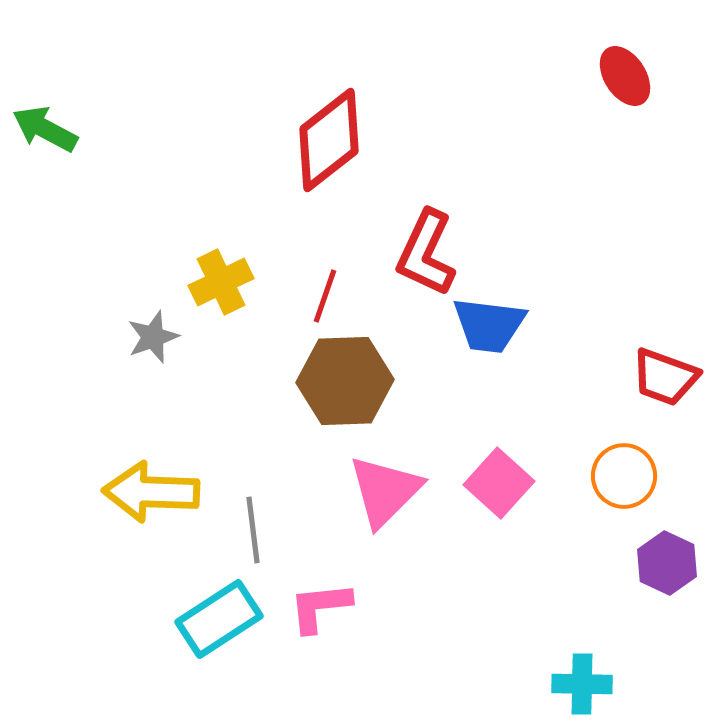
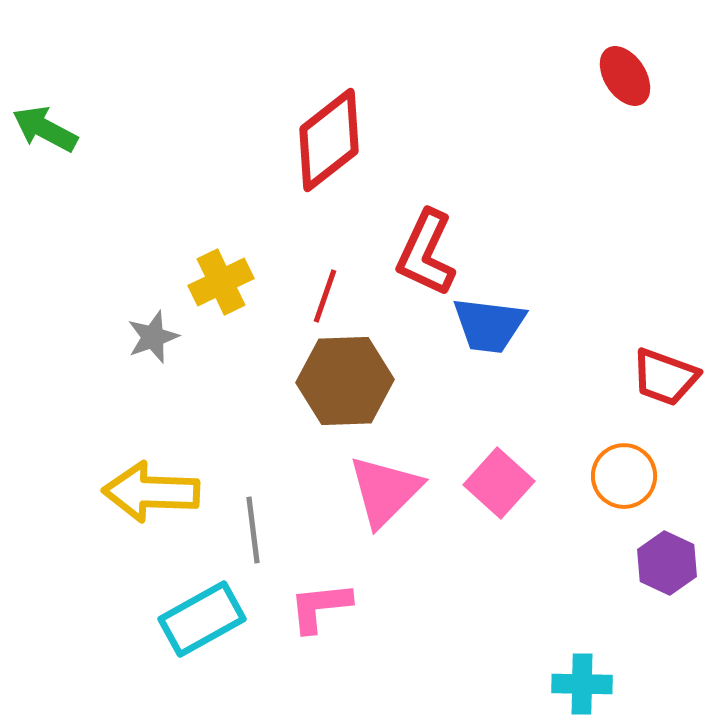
cyan rectangle: moved 17 px left; rotated 4 degrees clockwise
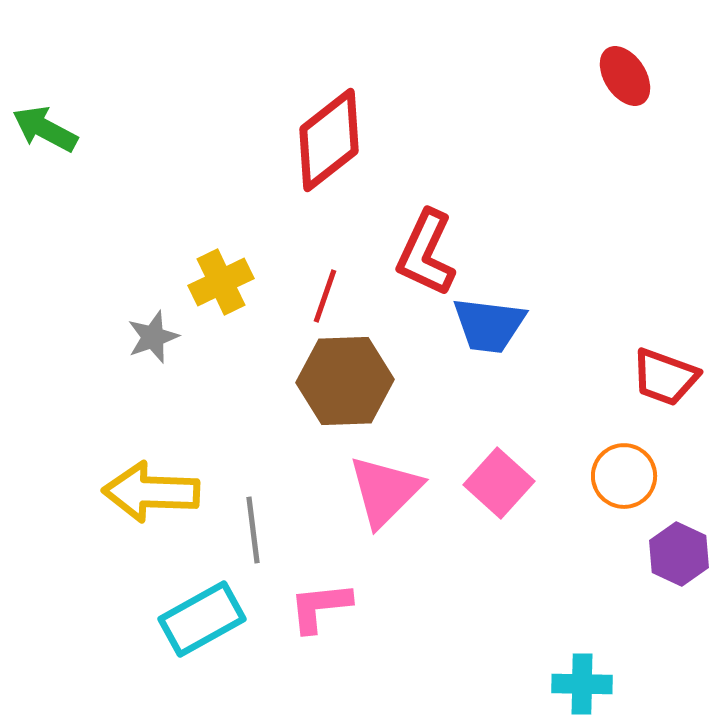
purple hexagon: moved 12 px right, 9 px up
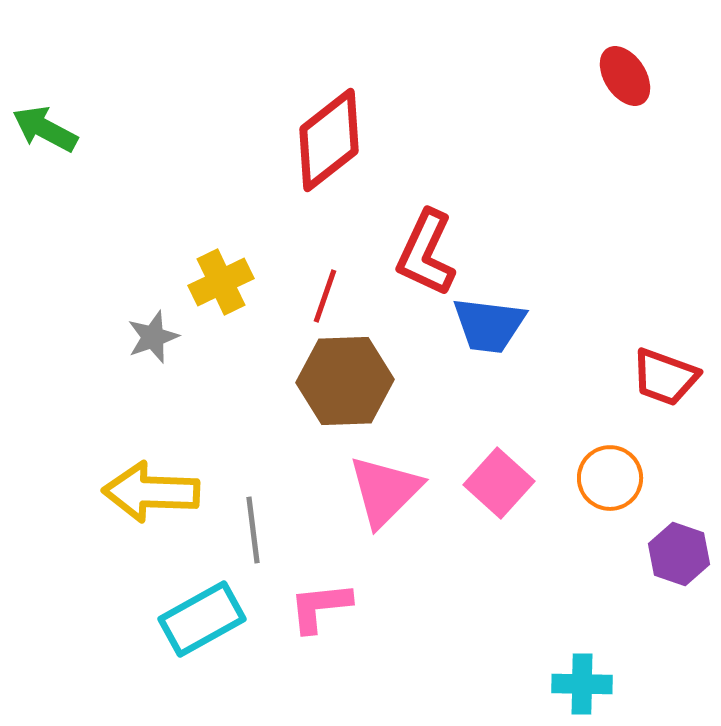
orange circle: moved 14 px left, 2 px down
purple hexagon: rotated 6 degrees counterclockwise
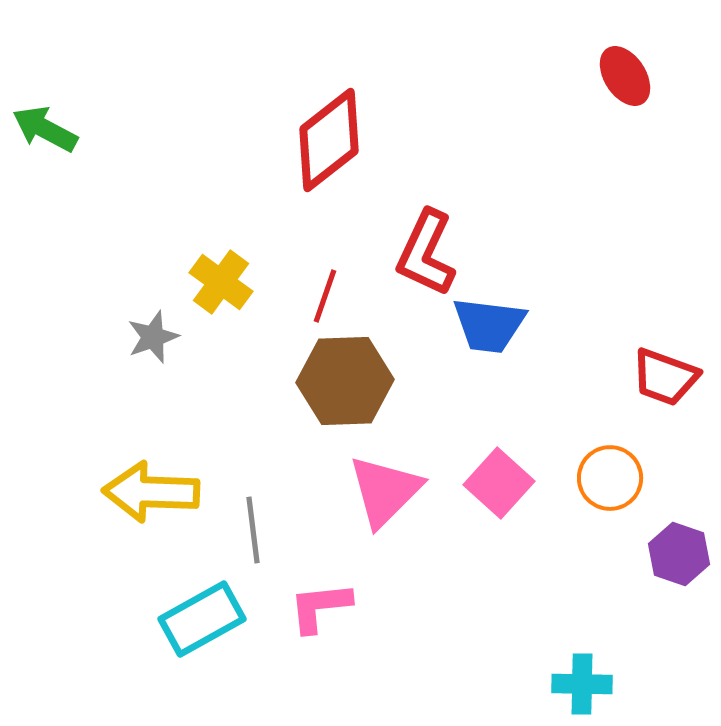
yellow cross: rotated 28 degrees counterclockwise
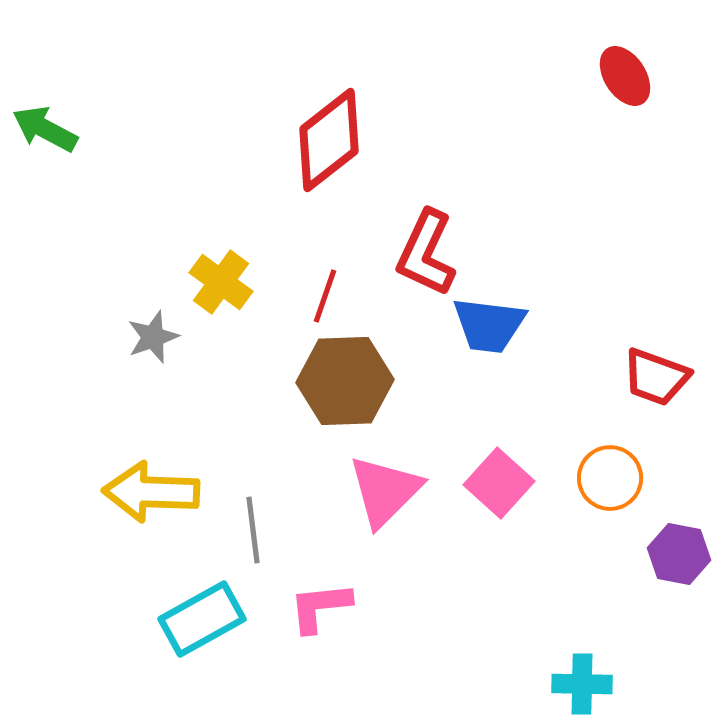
red trapezoid: moved 9 px left
purple hexagon: rotated 8 degrees counterclockwise
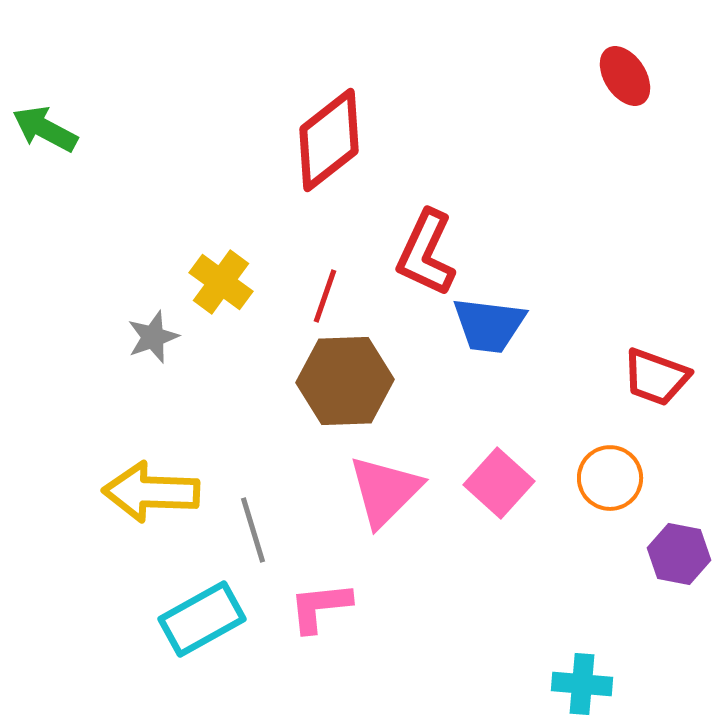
gray line: rotated 10 degrees counterclockwise
cyan cross: rotated 4 degrees clockwise
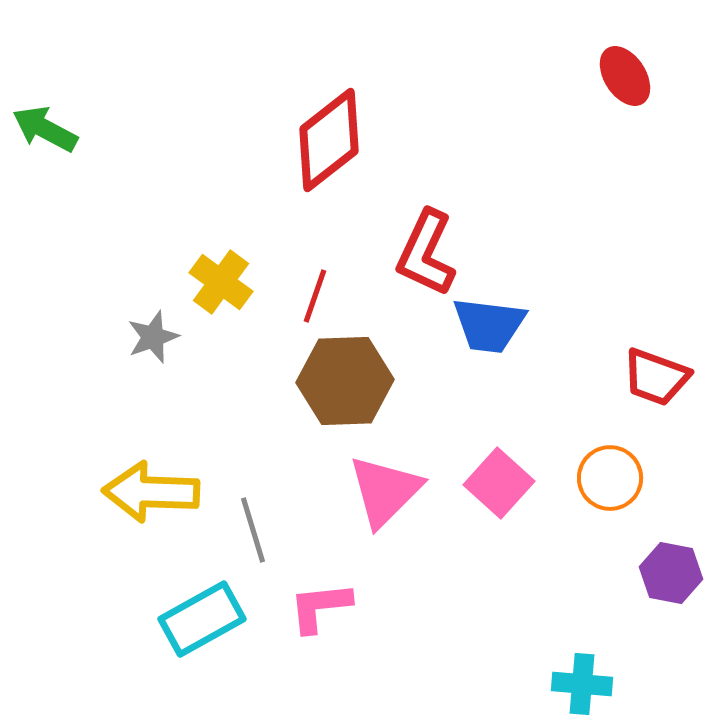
red line: moved 10 px left
purple hexagon: moved 8 px left, 19 px down
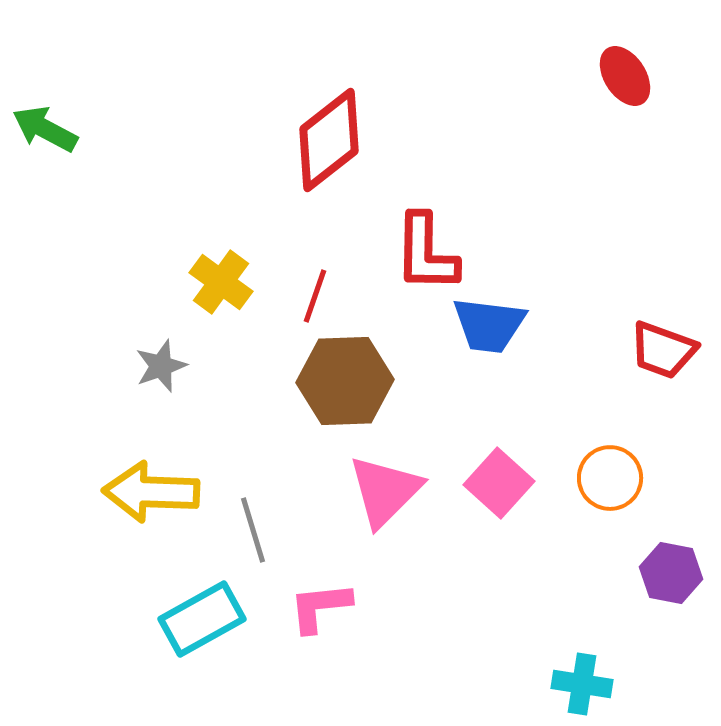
red L-shape: rotated 24 degrees counterclockwise
gray star: moved 8 px right, 29 px down
red trapezoid: moved 7 px right, 27 px up
cyan cross: rotated 4 degrees clockwise
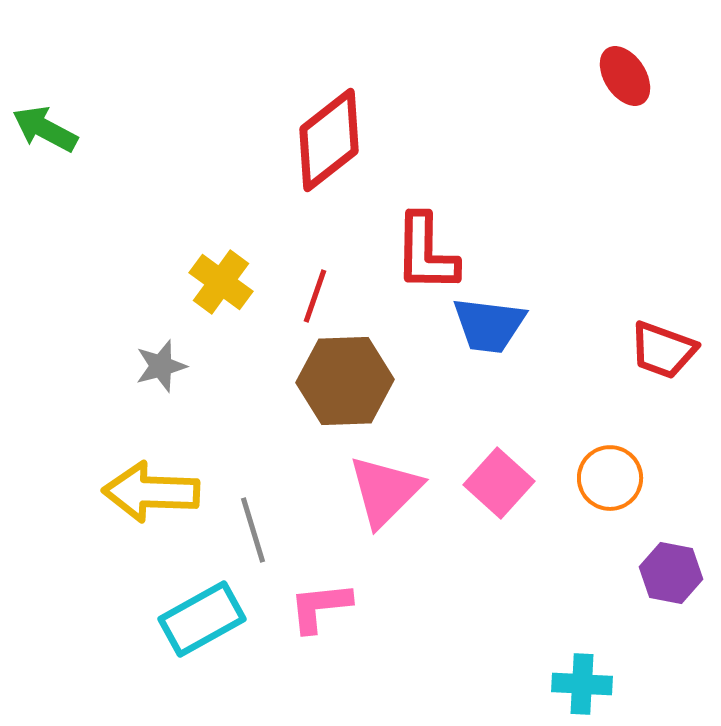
gray star: rotated 4 degrees clockwise
cyan cross: rotated 6 degrees counterclockwise
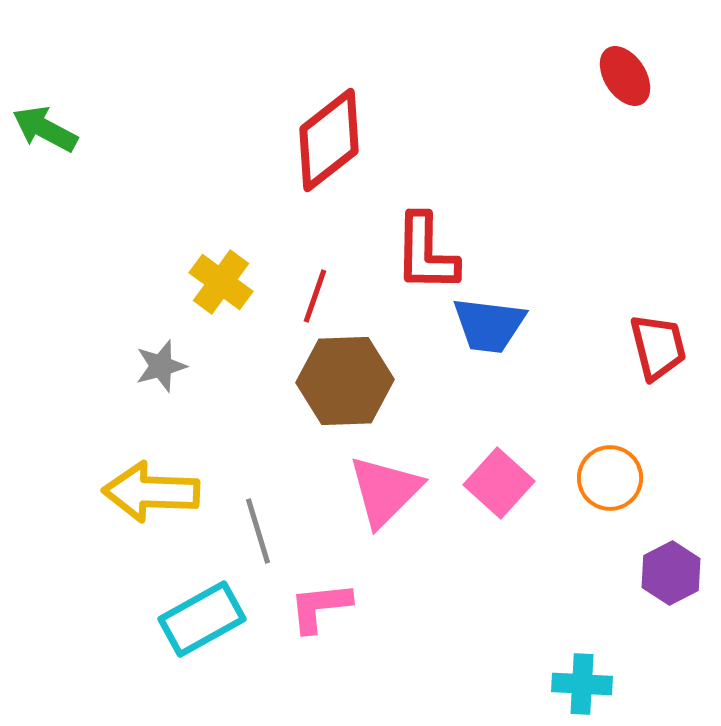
red trapezoid: moved 5 px left, 3 px up; rotated 124 degrees counterclockwise
gray line: moved 5 px right, 1 px down
purple hexagon: rotated 22 degrees clockwise
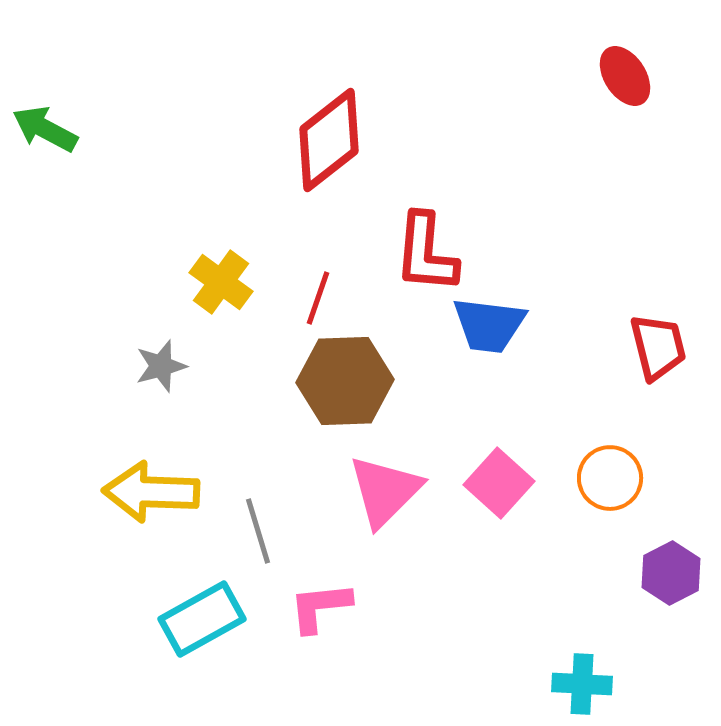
red L-shape: rotated 4 degrees clockwise
red line: moved 3 px right, 2 px down
